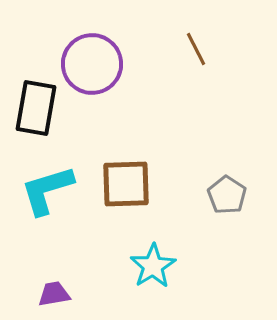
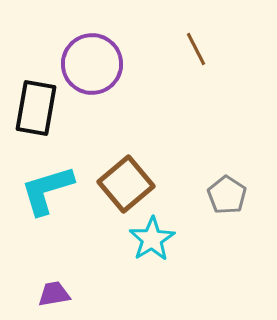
brown square: rotated 38 degrees counterclockwise
cyan star: moved 1 px left, 27 px up
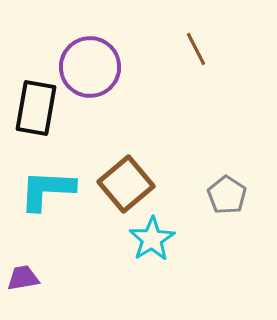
purple circle: moved 2 px left, 3 px down
cyan L-shape: rotated 20 degrees clockwise
purple trapezoid: moved 31 px left, 16 px up
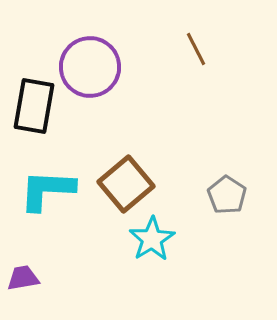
black rectangle: moved 2 px left, 2 px up
